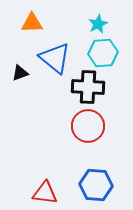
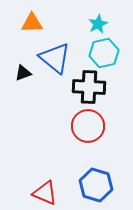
cyan hexagon: moved 1 px right; rotated 8 degrees counterclockwise
black triangle: moved 3 px right
black cross: moved 1 px right
blue hexagon: rotated 12 degrees clockwise
red triangle: rotated 16 degrees clockwise
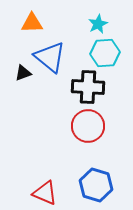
cyan hexagon: moved 1 px right; rotated 8 degrees clockwise
blue triangle: moved 5 px left, 1 px up
black cross: moved 1 px left
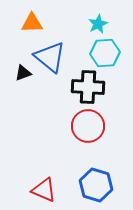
red triangle: moved 1 px left, 3 px up
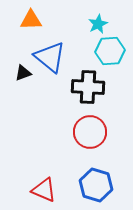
orange triangle: moved 1 px left, 3 px up
cyan hexagon: moved 5 px right, 2 px up
red circle: moved 2 px right, 6 px down
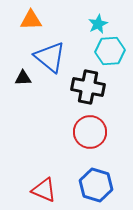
black triangle: moved 5 px down; rotated 18 degrees clockwise
black cross: rotated 8 degrees clockwise
